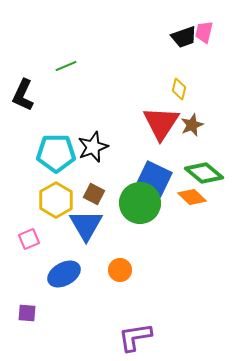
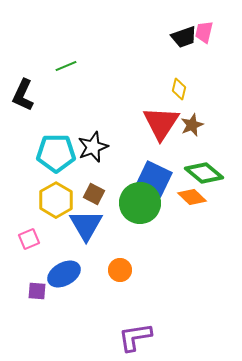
purple square: moved 10 px right, 22 px up
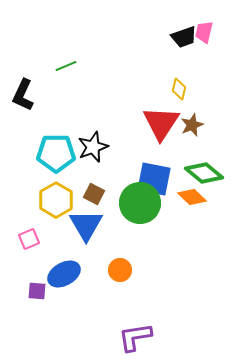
blue square: rotated 15 degrees counterclockwise
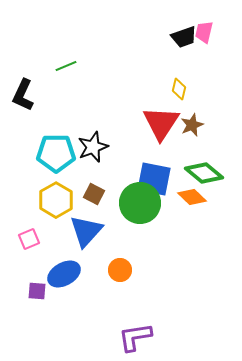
blue triangle: moved 6 px down; rotated 12 degrees clockwise
